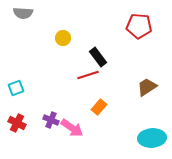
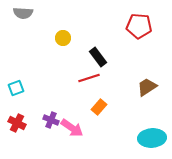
red line: moved 1 px right, 3 px down
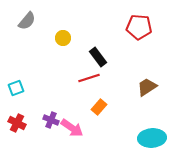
gray semicircle: moved 4 px right, 8 px down; rotated 54 degrees counterclockwise
red pentagon: moved 1 px down
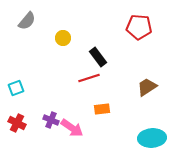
orange rectangle: moved 3 px right, 2 px down; rotated 42 degrees clockwise
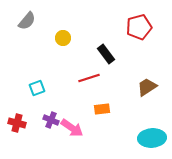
red pentagon: rotated 20 degrees counterclockwise
black rectangle: moved 8 px right, 3 px up
cyan square: moved 21 px right
red cross: rotated 12 degrees counterclockwise
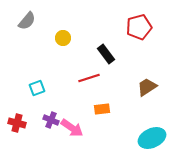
cyan ellipse: rotated 20 degrees counterclockwise
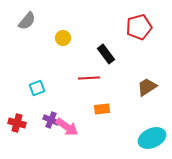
red line: rotated 15 degrees clockwise
pink arrow: moved 5 px left, 1 px up
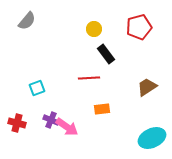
yellow circle: moved 31 px right, 9 px up
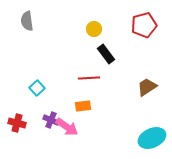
gray semicircle: rotated 132 degrees clockwise
red pentagon: moved 5 px right, 2 px up
cyan square: rotated 21 degrees counterclockwise
orange rectangle: moved 19 px left, 3 px up
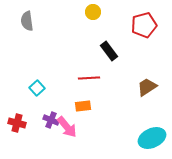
yellow circle: moved 1 px left, 17 px up
black rectangle: moved 3 px right, 3 px up
pink arrow: rotated 15 degrees clockwise
